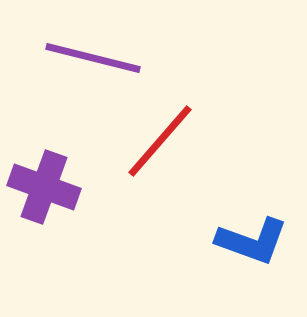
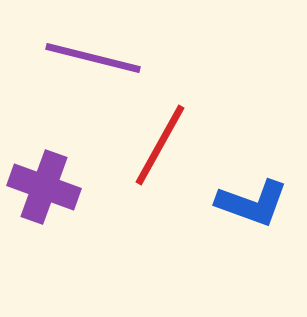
red line: moved 4 px down; rotated 12 degrees counterclockwise
blue L-shape: moved 38 px up
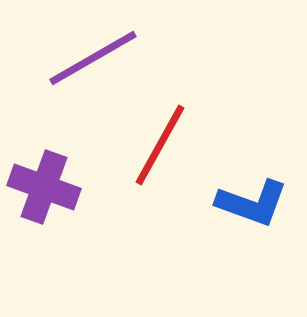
purple line: rotated 44 degrees counterclockwise
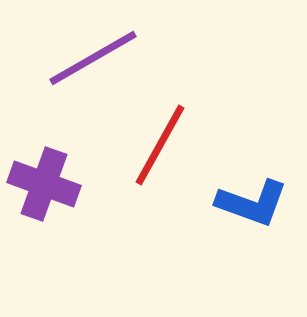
purple cross: moved 3 px up
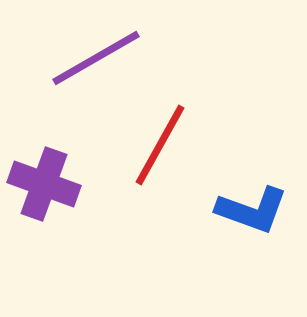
purple line: moved 3 px right
blue L-shape: moved 7 px down
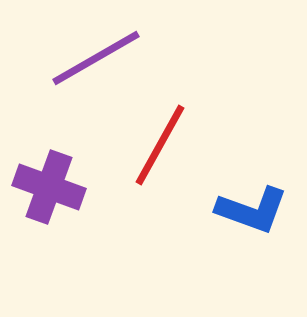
purple cross: moved 5 px right, 3 px down
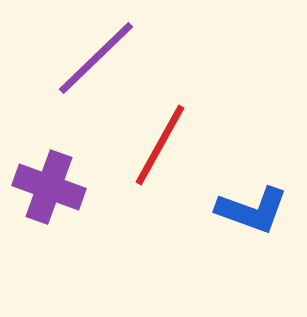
purple line: rotated 14 degrees counterclockwise
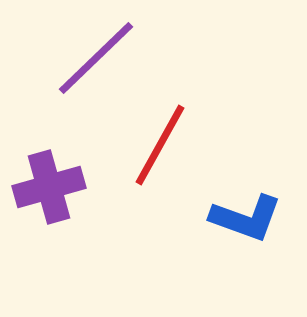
purple cross: rotated 36 degrees counterclockwise
blue L-shape: moved 6 px left, 8 px down
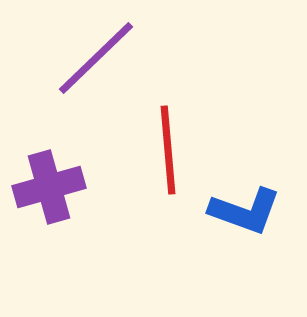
red line: moved 8 px right, 5 px down; rotated 34 degrees counterclockwise
blue L-shape: moved 1 px left, 7 px up
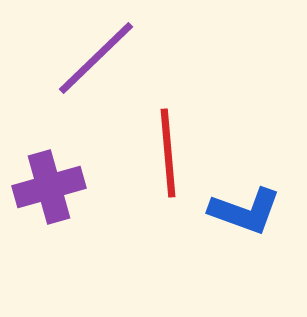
red line: moved 3 px down
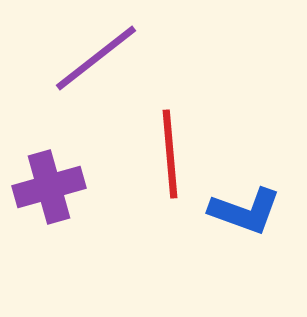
purple line: rotated 6 degrees clockwise
red line: moved 2 px right, 1 px down
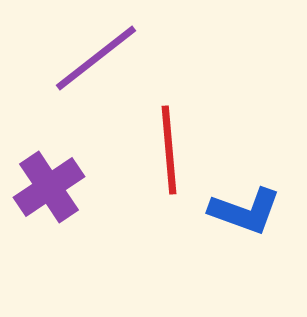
red line: moved 1 px left, 4 px up
purple cross: rotated 18 degrees counterclockwise
